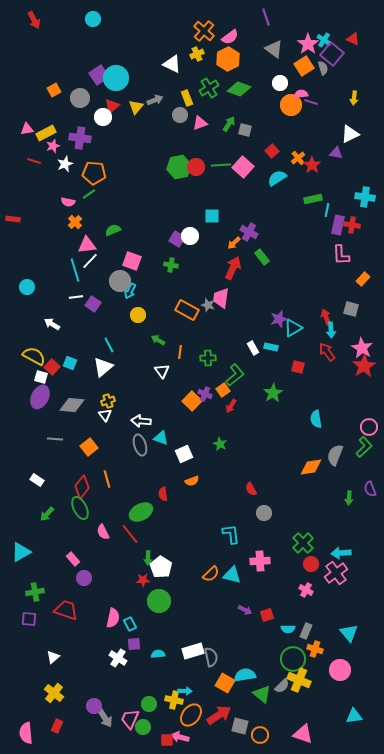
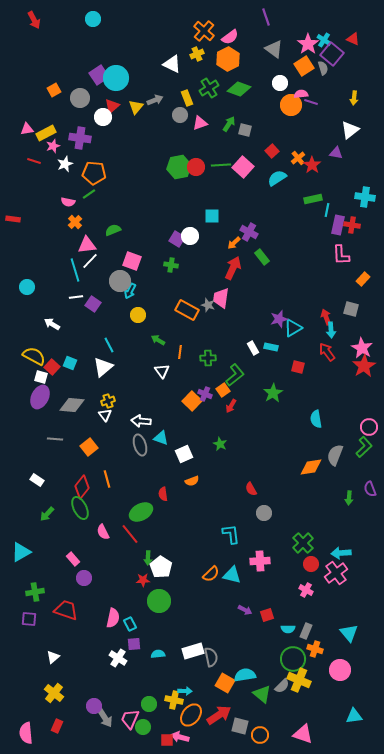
white triangle at (350, 134): moved 4 px up; rotated 12 degrees counterclockwise
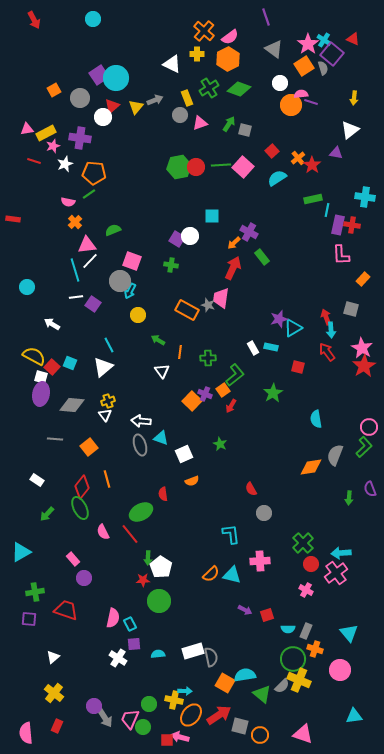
yellow cross at (197, 54): rotated 24 degrees clockwise
purple ellipse at (40, 397): moved 1 px right, 3 px up; rotated 15 degrees counterclockwise
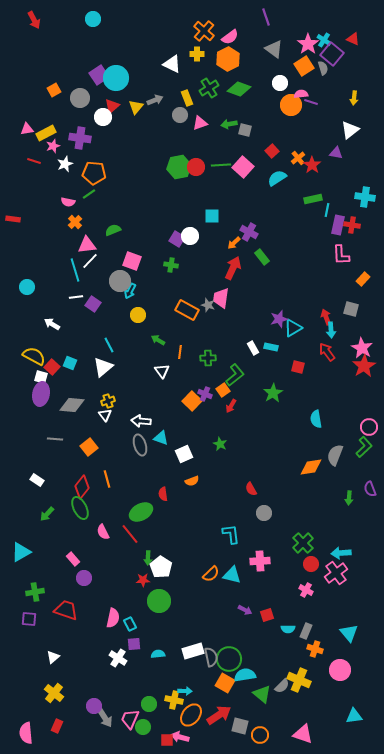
green arrow at (229, 124): rotated 133 degrees counterclockwise
green circle at (293, 659): moved 64 px left
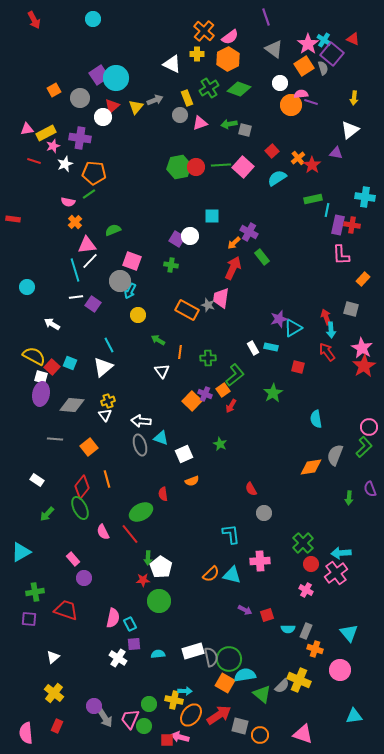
green circle at (143, 727): moved 1 px right, 1 px up
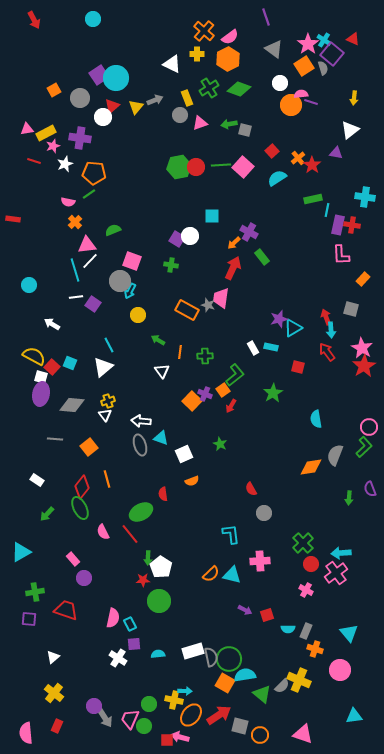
cyan circle at (27, 287): moved 2 px right, 2 px up
green cross at (208, 358): moved 3 px left, 2 px up
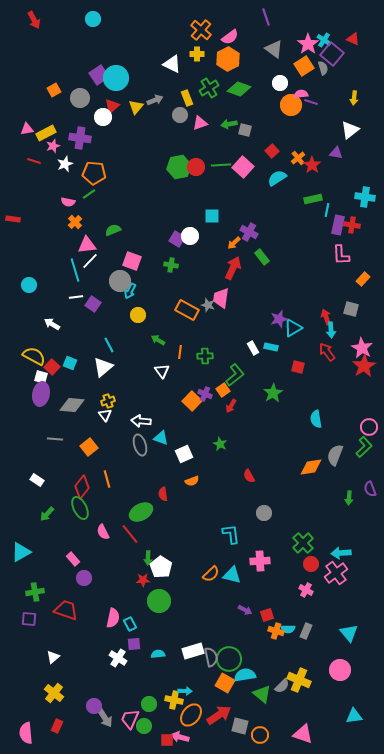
orange cross at (204, 31): moved 3 px left, 1 px up
red semicircle at (251, 489): moved 2 px left, 13 px up
orange cross at (315, 649): moved 39 px left, 18 px up
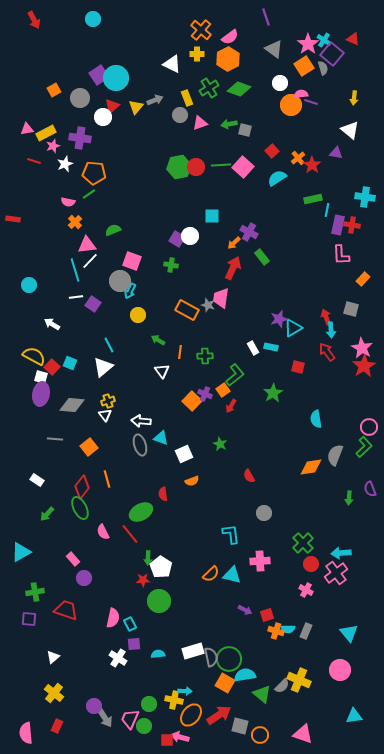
white triangle at (350, 130): rotated 42 degrees counterclockwise
